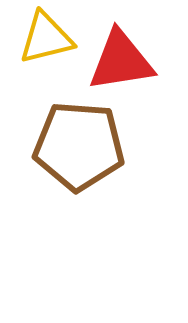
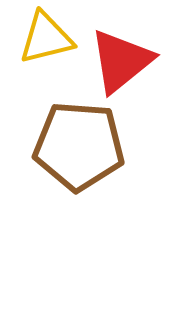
red triangle: rotated 30 degrees counterclockwise
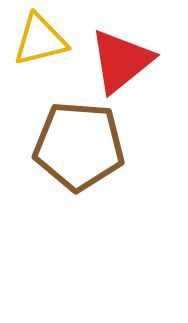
yellow triangle: moved 6 px left, 2 px down
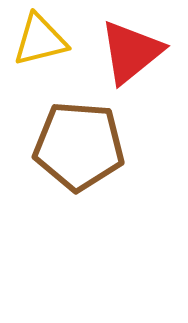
red triangle: moved 10 px right, 9 px up
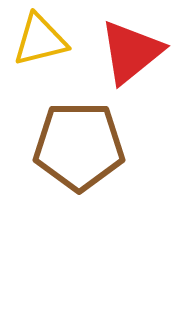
brown pentagon: rotated 4 degrees counterclockwise
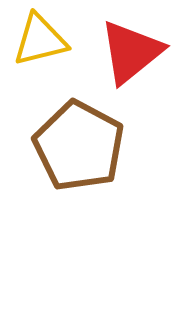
brown pentagon: rotated 28 degrees clockwise
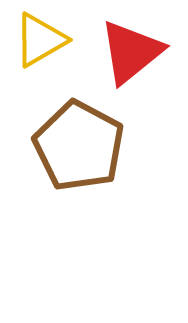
yellow triangle: rotated 16 degrees counterclockwise
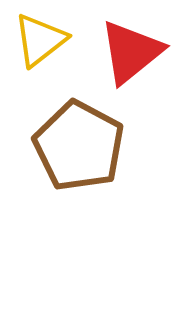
yellow triangle: rotated 8 degrees counterclockwise
